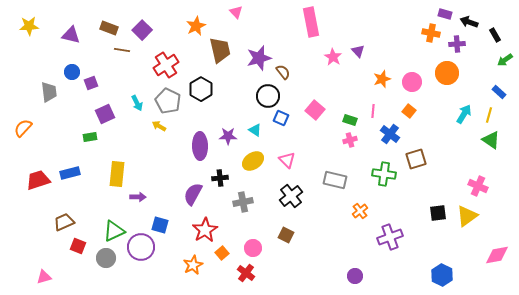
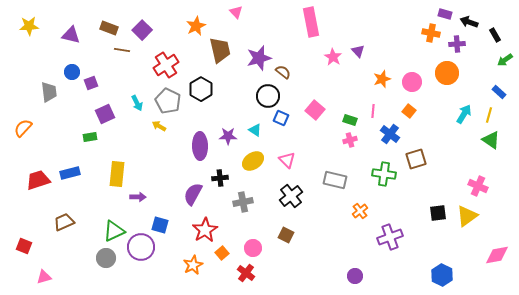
brown semicircle at (283, 72): rotated 14 degrees counterclockwise
red square at (78, 246): moved 54 px left
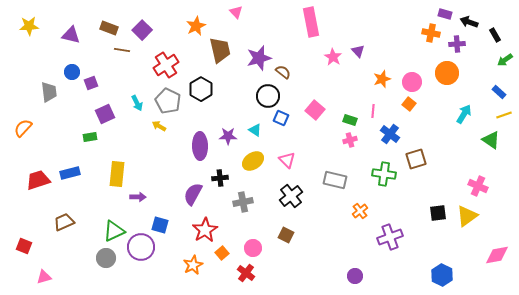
orange square at (409, 111): moved 7 px up
yellow line at (489, 115): moved 15 px right; rotated 56 degrees clockwise
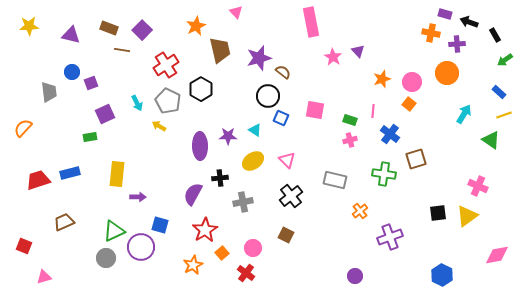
pink square at (315, 110): rotated 30 degrees counterclockwise
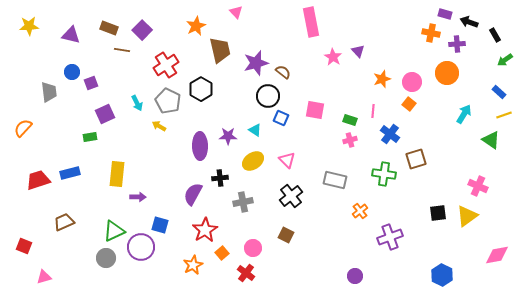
purple star at (259, 58): moved 3 px left, 5 px down
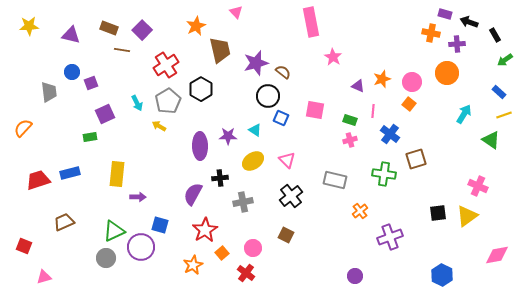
purple triangle at (358, 51): moved 35 px down; rotated 24 degrees counterclockwise
gray pentagon at (168, 101): rotated 15 degrees clockwise
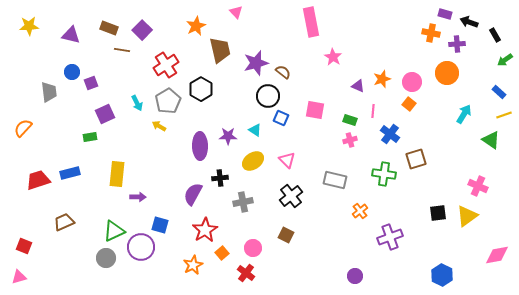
pink triangle at (44, 277): moved 25 px left
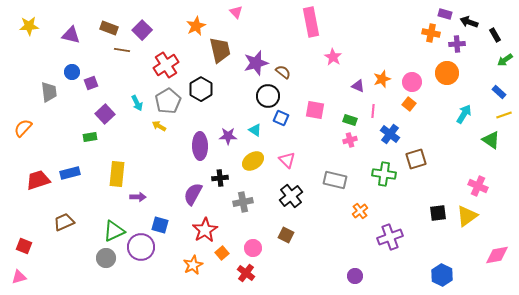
purple square at (105, 114): rotated 18 degrees counterclockwise
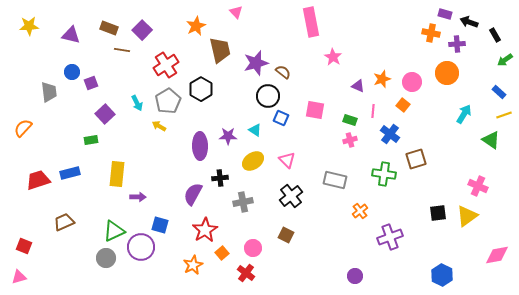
orange square at (409, 104): moved 6 px left, 1 px down
green rectangle at (90, 137): moved 1 px right, 3 px down
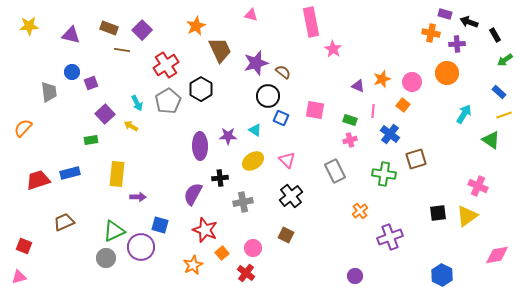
pink triangle at (236, 12): moved 15 px right, 3 px down; rotated 32 degrees counterclockwise
brown trapezoid at (220, 50): rotated 12 degrees counterclockwise
pink star at (333, 57): moved 8 px up
yellow arrow at (159, 126): moved 28 px left
gray rectangle at (335, 180): moved 9 px up; rotated 50 degrees clockwise
red star at (205, 230): rotated 20 degrees counterclockwise
